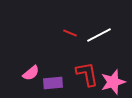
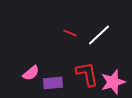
white line: rotated 15 degrees counterclockwise
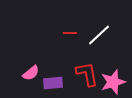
red line: rotated 24 degrees counterclockwise
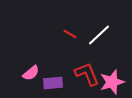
red line: moved 1 px down; rotated 32 degrees clockwise
red L-shape: rotated 12 degrees counterclockwise
pink star: moved 1 px left
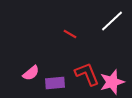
white line: moved 13 px right, 14 px up
purple rectangle: moved 2 px right
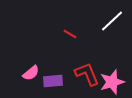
purple rectangle: moved 2 px left, 2 px up
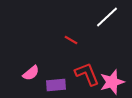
white line: moved 5 px left, 4 px up
red line: moved 1 px right, 6 px down
purple rectangle: moved 3 px right, 4 px down
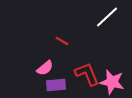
red line: moved 9 px left, 1 px down
pink semicircle: moved 14 px right, 5 px up
pink star: rotated 30 degrees clockwise
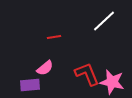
white line: moved 3 px left, 4 px down
red line: moved 8 px left, 4 px up; rotated 40 degrees counterclockwise
purple rectangle: moved 26 px left
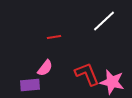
pink semicircle: rotated 12 degrees counterclockwise
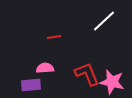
pink semicircle: rotated 132 degrees counterclockwise
purple rectangle: moved 1 px right
